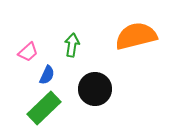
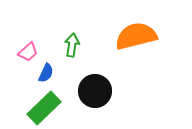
blue semicircle: moved 1 px left, 2 px up
black circle: moved 2 px down
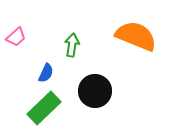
orange semicircle: rotated 36 degrees clockwise
pink trapezoid: moved 12 px left, 15 px up
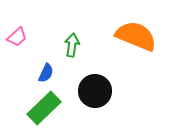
pink trapezoid: moved 1 px right
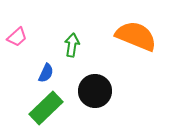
green rectangle: moved 2 px right
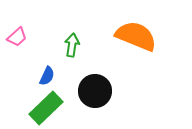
blue semicircle: moved 1 px right, 3 px down
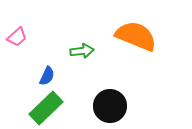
green arrow: moved 10 px right, 6 px down; rotated 75 degrees clockwise
black circle: moved 15 px right, 15 px down
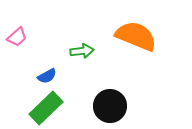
blue semicircle: rotated 36 degrees clockwise
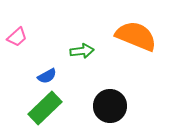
green rectangle: moved 1 px left
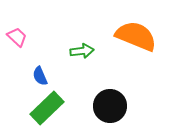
pink trapezoid: rotated 95 degrees counterclockwise
blue semicircle: moved 7 px left; rotated 96 degrees clockwise
green rectangle: moved 2 px right
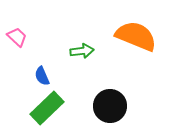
blue semicircle: moved 2 px right
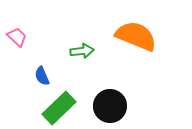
green rectangle: moved 12 px right
